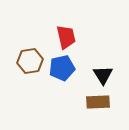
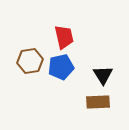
red trapezoid: moved 2 px left
blue pentagon: moved 1 px left, 1 px up
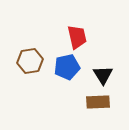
red trapezoid: moved 13 px right
blue pentagon: moved 6 px right
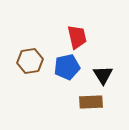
brown rectangle: moved 7 px left
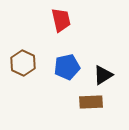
red trapezoid: moved 16 px left, 17 px up
brown hexagon: moved 7 px left, 2 px down; rotated 25 degrees counterclockwise
black triangle: rotated 30 degrees clockwise
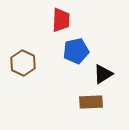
red trapezoid: rotated 15 degrees clockwise
blue pentagon: moved 9 px right, 16 px up
black triangle: moved 1 px up
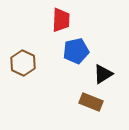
brown rectangle: rotated 25 degrees clockwise
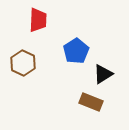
red trapezoid: moved 23 px left
blue pentagon: rotated 20 degrees counterclockwise
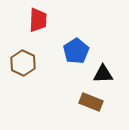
black triangle: rotated 30 degrees clockwise
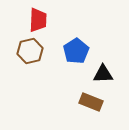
brown hexagon: moved 7 px right, 12 px up; rotated 20 degrees clockwise
